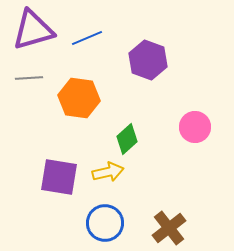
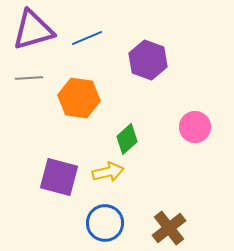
purple square: rotated 6 degrees clockwise
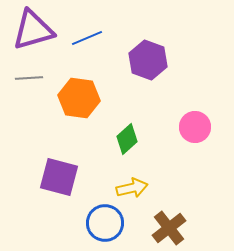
yellow arrow: moved 24 px right, 16 px down
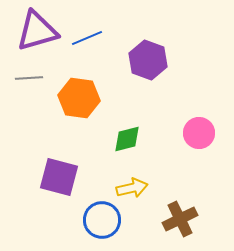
purple triangle: moved 4 px right, 1 px down
pink circle: moved 4 px right, 6 px down
green diamond: rotated 28 degrees clockwise
blue circle: moved 3 px left, 3 px up
brown cross: moved 11 px right, 9 px up; rotated 12 degrees clockwise
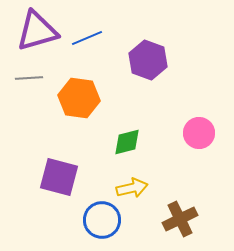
green diamond: moved 3 px down
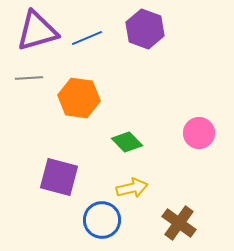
purple hexagon: moved 3 px left, 31 px up
green diamond: rotated 60 degrees clockwise
brown cross: moved 1 px left, 4 px down; rotated 28 degrees counterclockwise
